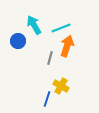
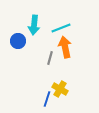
cyan arrow: rotated 144 degrees counterclockwise
orange arrow: moved 2 px left, 1 px down; rotated 30 degrees counterclockwise
yellow cross: moved 1 px left, 3 px down
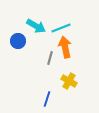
cyan arrow: moved 2 px right, 1 px down; rotated 66 degrees counterclockwise
yellow cross: moved 9 px right, 8 px up
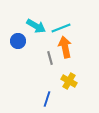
gray line: rotated 32 degrees counterclockwise
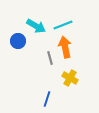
cyan line: moved 2 px right, 3 px up
yellow cross: moved 1 px right, 3 px up
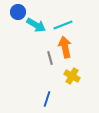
cyan arrow: moved 1 px up
blue circle: moved 29 px up
yellow cross: moved 2 px right, 2 px up
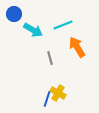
blue circle: moved 4 px left, 2 px down
cyan arrow: moved 3 px left, 5 px down
orange arrow: moved 12 px right; rotated 20 degrees counterclockwise
yellow cross: moved 14 px left, 17 px down
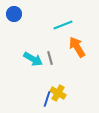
cyan arrow: moved 29 px down
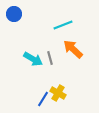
orange arrow: moved 4 px left, 2 px down; rotated 15 degrees counterclockwise
blue line: moved 4 px left; rotated 14 degrees clockwise
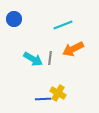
blue circle: moved 5 px down
orange arrow: rotated 70 degrees counterclockwise
gray line: rotated 24 degrees clockwise
blue line: rotated 56 degrees clockwise
